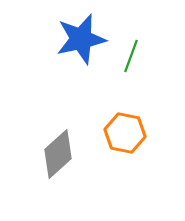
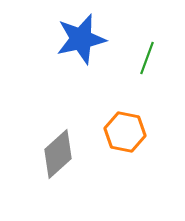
green line: moved 16 px right, 2 px down
orange hexagon: moved 1 px up
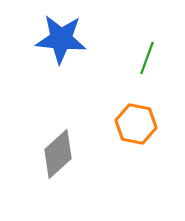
blue star: moved 20 px left; rotated 18 degrees clockwise
orange hexagon: moved 11 px right, 8 px up
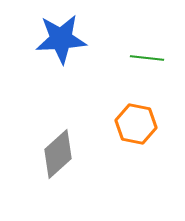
blue star: rotated 9 degrees counterclockwise
green line: rotated 76 degrees clockwise
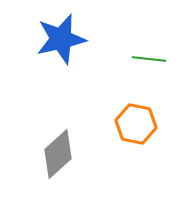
blue star: rotated 9 degrees counterclockwise
green line: moved 2 px right, 1 px down
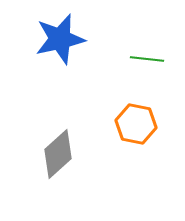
blue star: moved 1 px left
green line: moved 2 px left
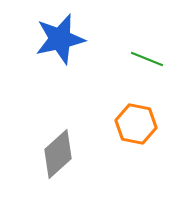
green line: rotated 16 degrees clockwise
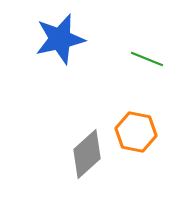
orange hexagon: moved 8 px down
gray diamond: moved 29 px right
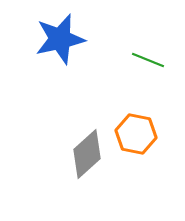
green line: moved 1 px right, 1 px down
orange hexagon: moved 2 px down
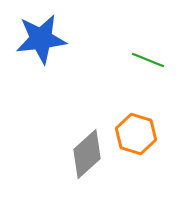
blue star: moved 19 px left; rotated 6 degrees clockwise
orange hexagon: rotated 6 degrees clockwise
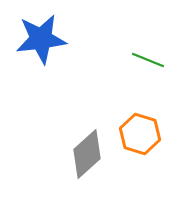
orange hexagon: moved 4 px right
